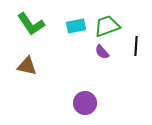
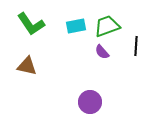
purple circle: moved 5 px right, 1 px up
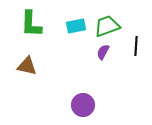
green L-shape: rotated 36 degrees clockwise
purple semicircle: moved 1 px right; rotated 70 degrees clockwise
purple circle: moved 7 px left, 3 px down
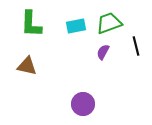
green trapezoid: moved 2 px right, 3 px up
black line: rotated 18 degrees counterclockwise
purple circle: moved 1 px up
